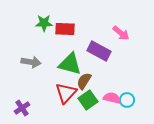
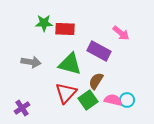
brown semicircle: moved 12 px right
pink semicircle: moved 1 px right, 2 px down
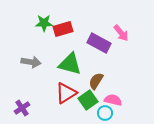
red rectangle: moved 2 px left; rotated 18 degrees counterclockwise
pink arrow: rotated 12 degrees clockwise
purple rectangle: moved 8 px up
red triangle: rotated 15 degrees clockwise
cyan circle: moved 22 px left, 13 px down
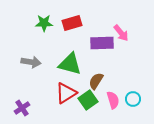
red rectangle: moved 9 px right, 6 px up
purple rectangle: moved 3 px right; rotated 30 degrees counterclockwise
pink semicircle: rotated 60 degrees clockwise
cyan circle: moved 28 px right, 14 px up
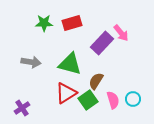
purple rectangle: rotated 45 degrees counterclockwise
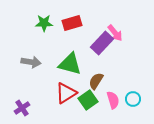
pink arrow: moved 6 px left
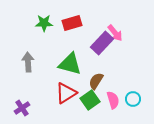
gray arrow: moved 3 px left; rotated 102 degrees counterclockwise
green square: moved 2 px right
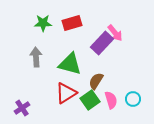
green star: moved 1 px left
gray arrow: moved 8 px right, 5 px up
pink semicircle: moved 2 px left
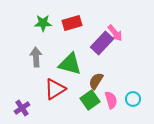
red triangle: moved 11 px left, 4 px up
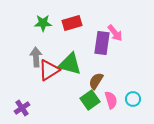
purple rectangle: rotated 35 degrees counterclockwise
red triangle: moved 6 px left, 19 px up
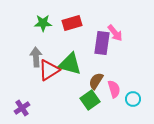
pink semicircle: moved 3 px right, 11 px up
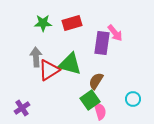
pink semicircle: moved 14 px left, 22 px down
